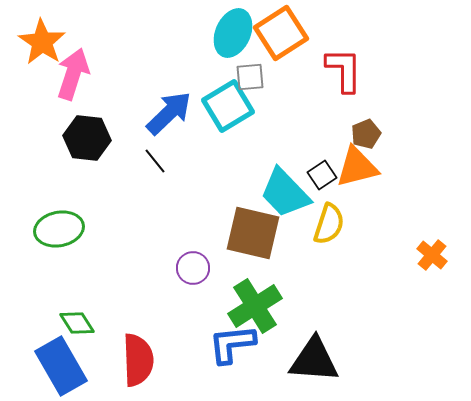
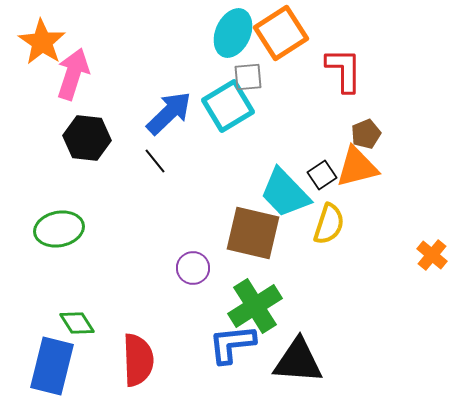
gray square: moved 2 px left
black triangle: moved 16 px left, 1 px down
blue rectangle: moved 9 px left; rotated 44 degrees clockwise
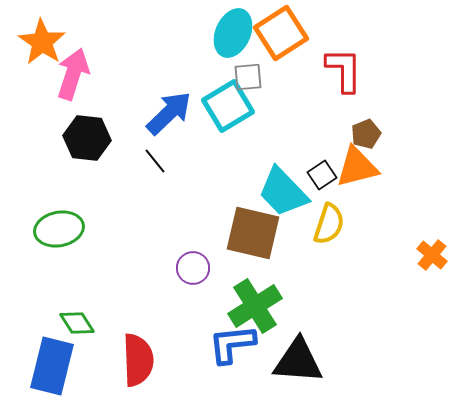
cyan trapezoid: moved 2 px left, 1 px up
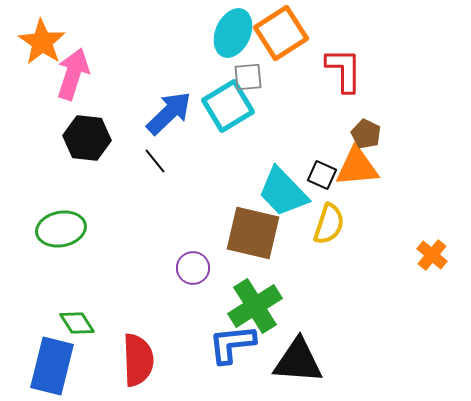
brown pentagon: rotated 24 degrees counterclockwise
orange triangle: rotated 9 degrees clockwise
black square: rotated 32 degrees counterclockwise
green ellipse: moved 2 px right
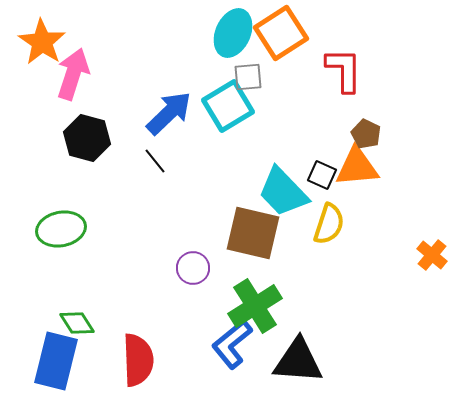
black hexagon: rotated 9 degrees clockwise
blue L-shape: rotated 33 degrees counterclockwise
blue rectangle: moved 4 px right, 5 px up
